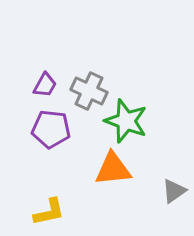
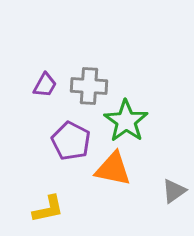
gray cross: moved 5 px up; rotated 21 degrees counterclockwise
green star: rotated 15 degrees clockwise
purple pentagon: moved 20 px right, 12 px down; rotated 21 degrees clockwise
orange triangle: rotated 18 degrees clockwise
yellow L-shape: moved 1 px left, 3 px up
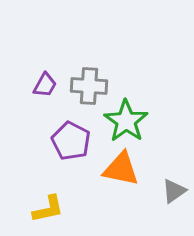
orange triangle: moved 8 px right
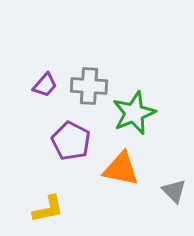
purple trapezoid: rotated 12 degrees clockwise
green star: moved 8 px right, 8 px up; rotated 15 degrees clockwise
gray triangle: rotated 40 degrees counterclockwise
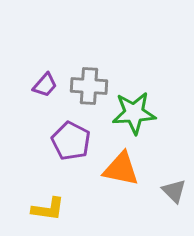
green star: rotated 18 degrees clockwise
yellow L-shape: rotated 20 degrees clockwise
